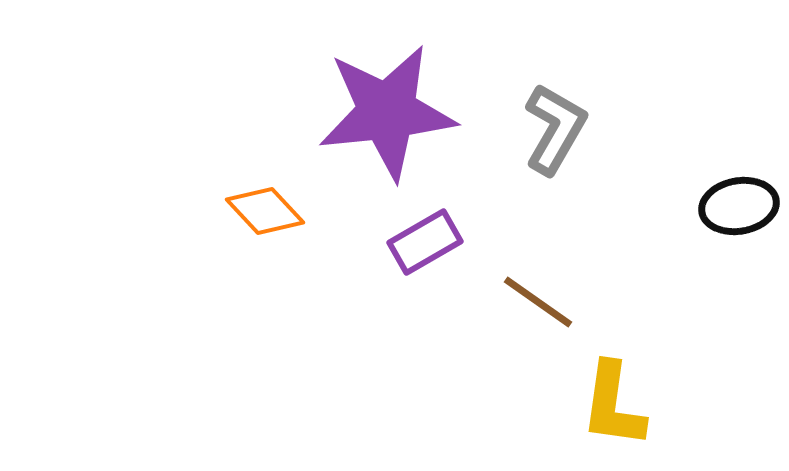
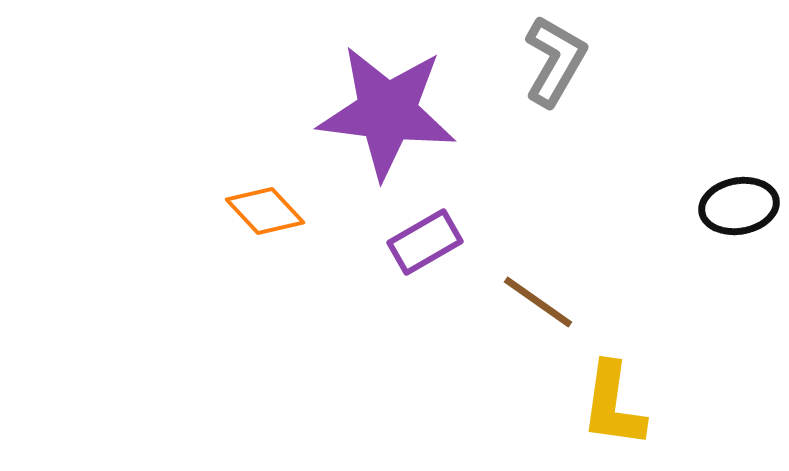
purple star: rotated 13 degrees clockwise
gray L-shape: moved 68 px up
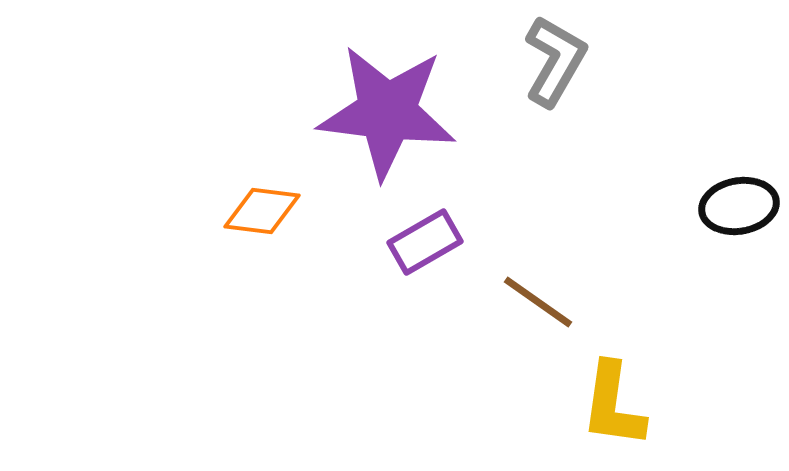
orange diamond: moved 3 px left; rotated 40 degrees counterclockwise
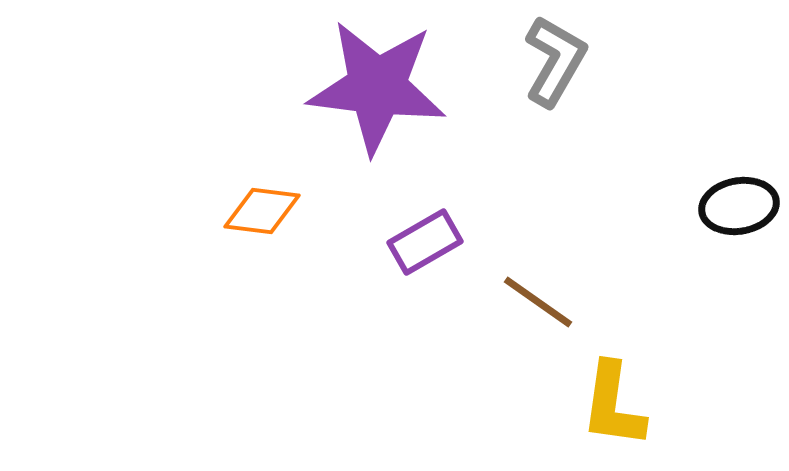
purple star: moved 10 px left, 25 px up
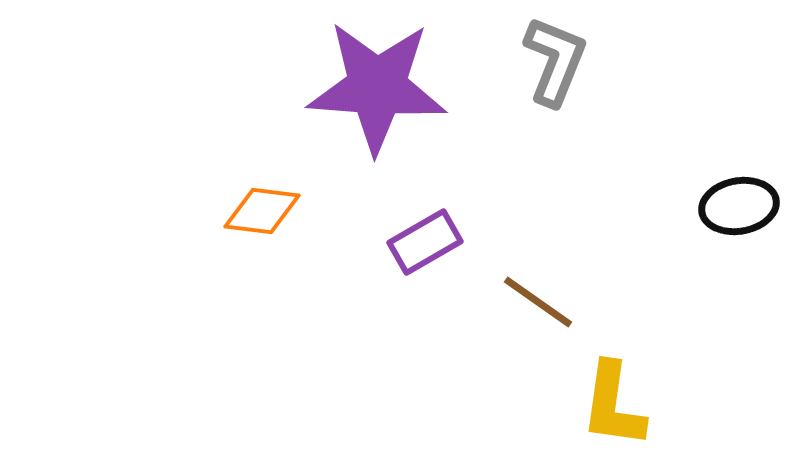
gray L-shape: rotated 8 degrees counterclockwise
purple star: rotated 3 degrees counterclockwise
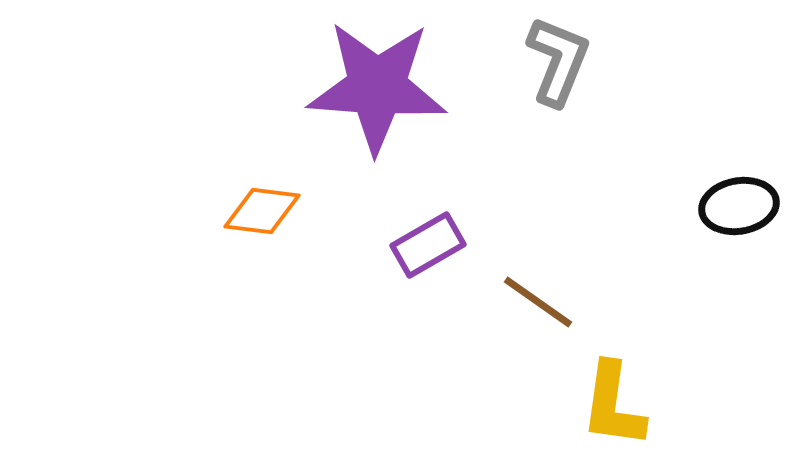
gray L-shape: moved 3 px right
purple rectangle: moved 3 px right, 3 px down
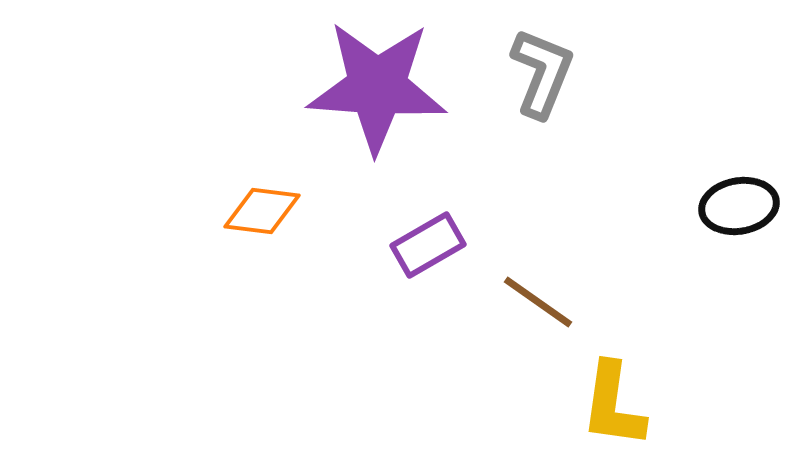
gray L-shape: moved 16 px left, 12 px down
